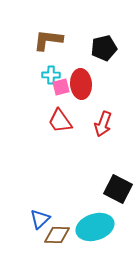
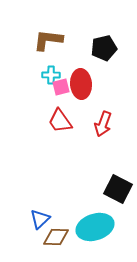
brown diamond: moved 1 px left, 2 px down
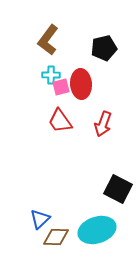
brown L-shape: rotated 60 degrees counterclockwise
cyan ellipse: moved 2 px right, 3 px down
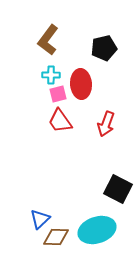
pink square: moved 3 px left, 7 px down
red arrow: moved 3 px right
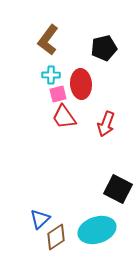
red trapezoid: moved 4 px right, 4 px up
brown diamond: rotated 36 degrees counterclockwise
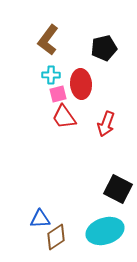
blue triangle: rotated 40 degrees clockwise
cyan ellipse: moved 8 px right, 1 px down
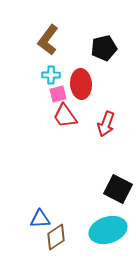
red trapezoid: moved 1 px right, 1 px up
cyan ellipse: moved 3 px right, 1 px up
